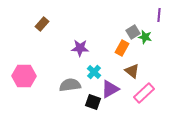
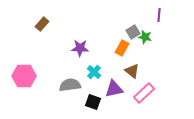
purple triangle: moved 4 px right; rotated 18 degrees clockwise
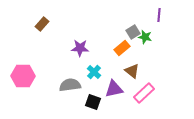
orange rectangle: rotated 21 degrees clockwise
pink hexagon: moved 1 px left
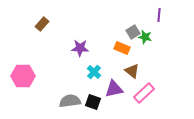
orange rectangle: rotated 63 degrees clockwise
gray semicircle: moved 16 px down
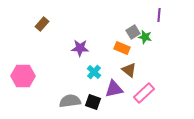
brown triangle: moved 3 px left, 1 px up
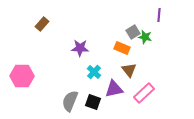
brown triangle: rotated 14 degrees clockwise
pink hexagon: moved 1 px left
gray semicircle: rotated 60 degrees counterclockwise
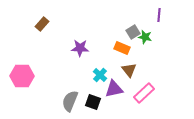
cyan cross: moved 6 px right, 3 px down
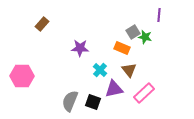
cyan cross: moved 5 px up
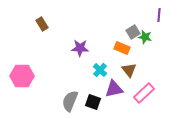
brown rectangle: rotated 72 degrees counterclockwise
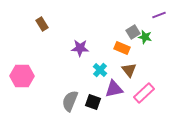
purple line: rotated 64 degrees clockwise
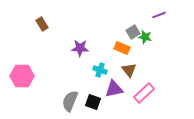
cyan cross: rotated 24 degrees counterclockwise
